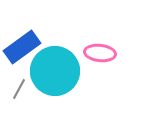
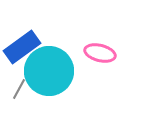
pink ellipse: rotated 8 degrees clockwise
cyan circle: moved 6 px left
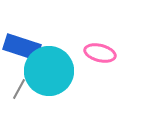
blue rectangle: rotated 54 degrees clockwise
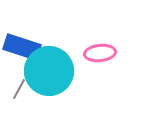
pink ellipse: rotated 20 degrees counterclockwise
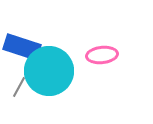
pink ellipse: moved 2 px right, 2 px down
gray line: moved 2 px up
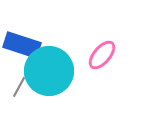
blue rectangle: moved 2 px up
pink ellipse: rotated 44 degrees counterclockwise
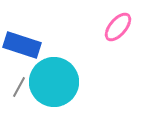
pink ellipse: moved 16 px right, 28 px up
cyan circle: moved 5 px right, 11 px down
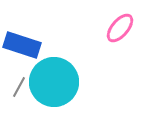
pink ellipse: moved 2 px right, 1 px down
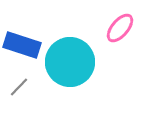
cyan circle: moved 16 px right, 20 px up
gray line: rotated 15 degrees clockwise
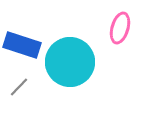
pink ellipse: rotated 24 degrees counterclockwise
